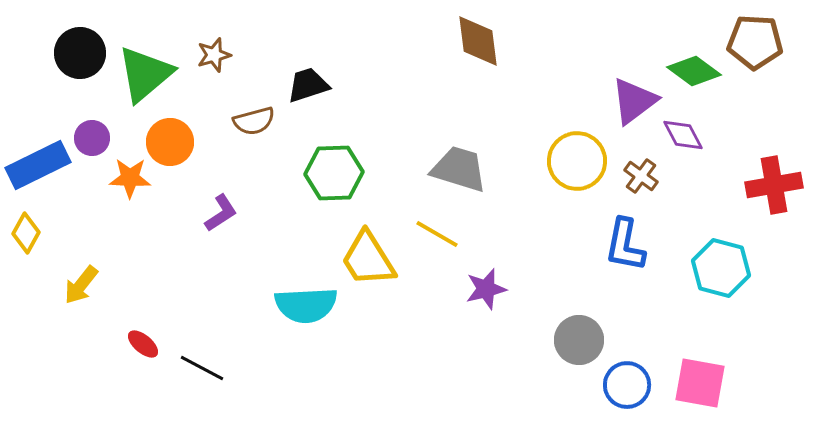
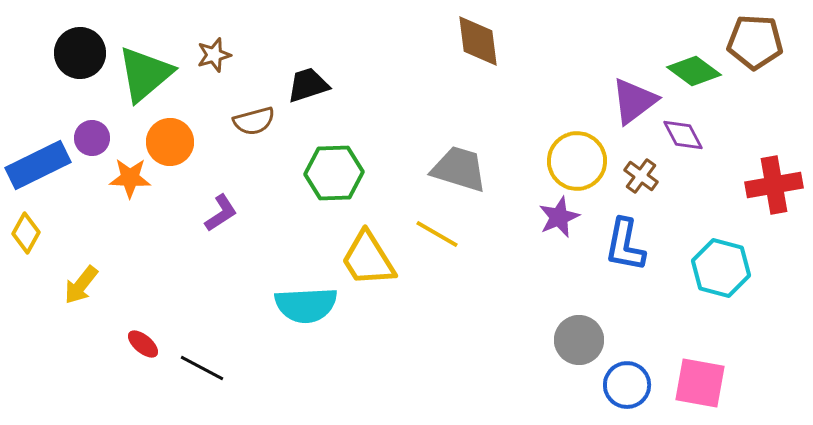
purple star: moved 73 px right, 72 px up; rotated 9 degrees counterclockwise
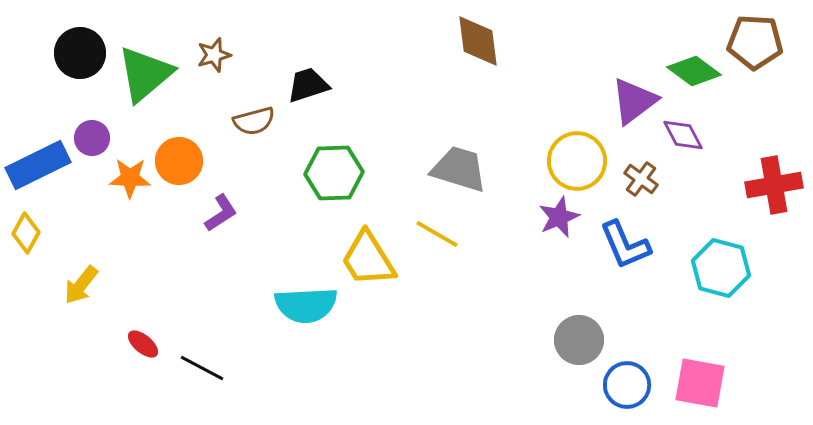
orange circle: moved 9 px right, 19 px down
brown cross: moved 3 px down
blue L-shape: rotated 34 degrees counterclockwise
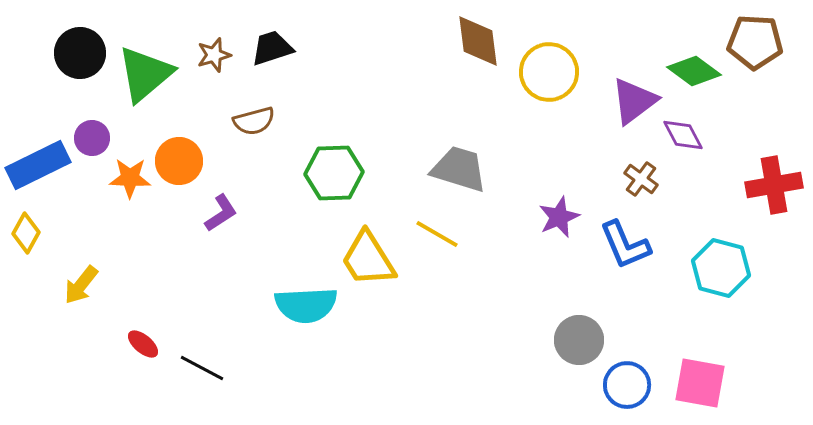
black trapezoid: moved 36 px left, 37 px up
yellow circle: moved 28 px left, 89 px up
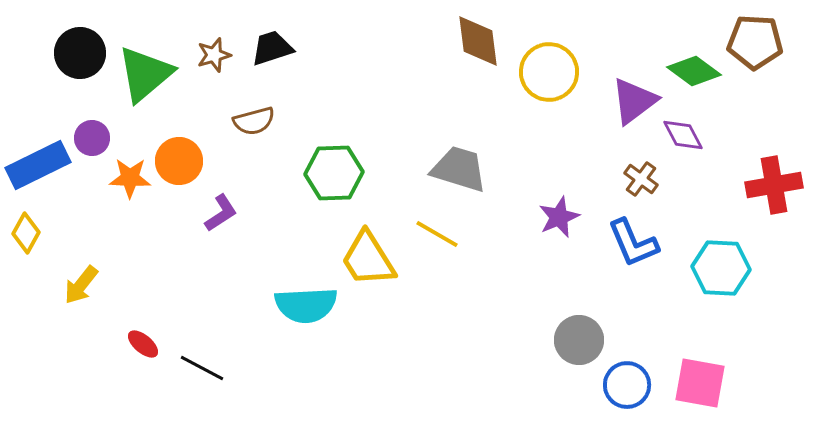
blue L-shape: moved 8 px right, 2 px up
cyan hexagon: rotated 12 degrees counterclockwise
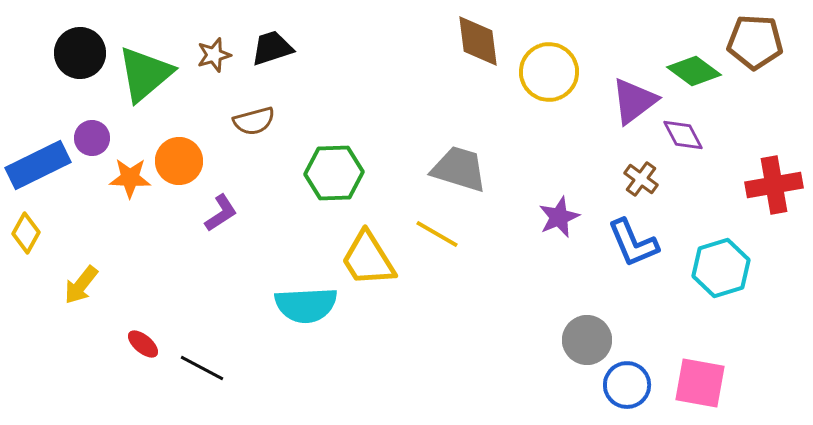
cyan hexagon: rotated 20 degrees counterclockwise
gray circle: moved 8 px right
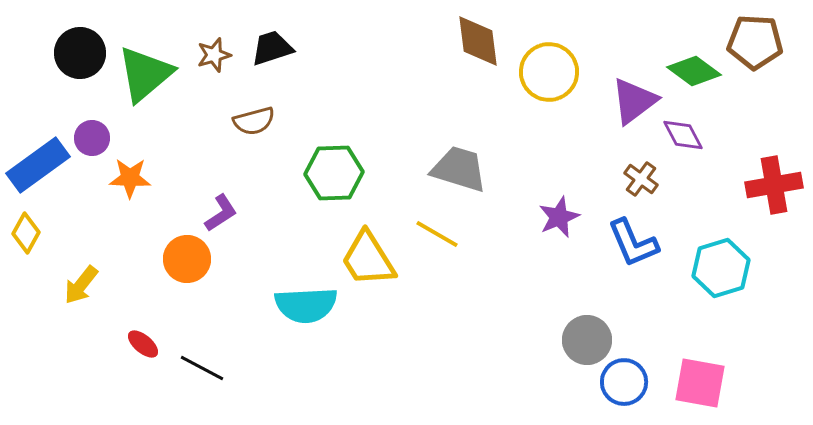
orange circle: moved 8 px right, 98 px down
blue rectangle: rotated 10 degrees counterclockwise
blue circle: moved 3 px left, 3 px up
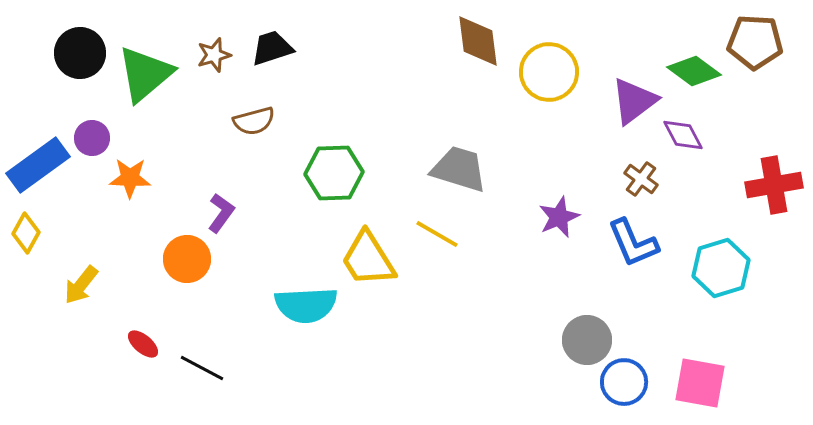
purple L-shape: rotated 21 degrees counterclockwise
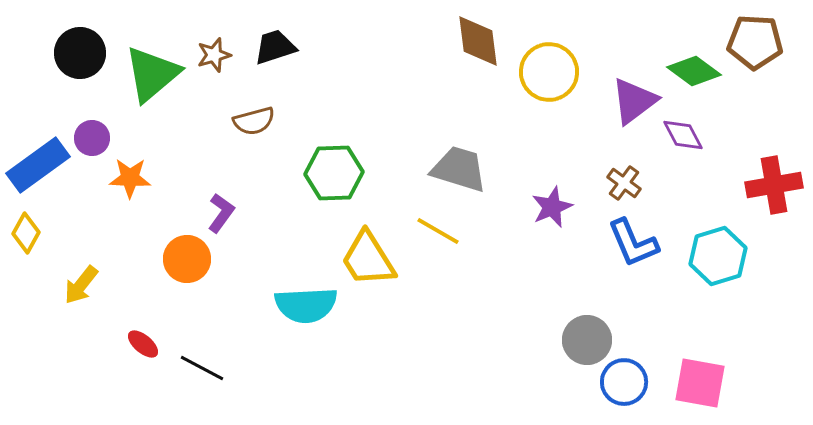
black trapezoid: moved 3 px right, 1 px up
green triangle: moved 7 px right
brown cross: moved 17 px left, 4 px down
purple star: moved 7 px left, 10 px up
yellow line: moved 1 px right, 3 px up
cyan hexagon: moved 3 px left, 12 px up
